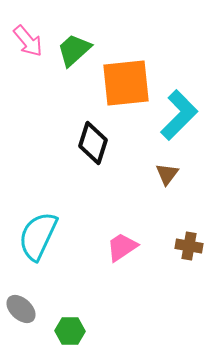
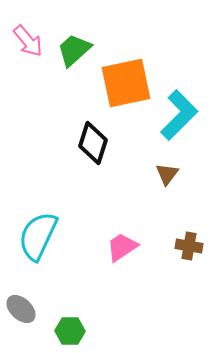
orange square: rotated 6 degrees counterclockwise
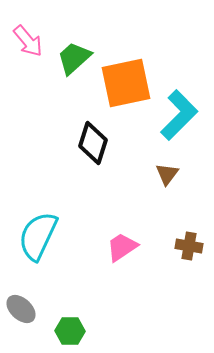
green trapezoid: moved 8 px down
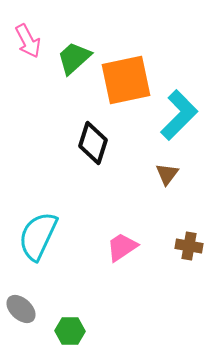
pink arrow: rotated 12 degrees clockwise
orange square: moved 3 px up
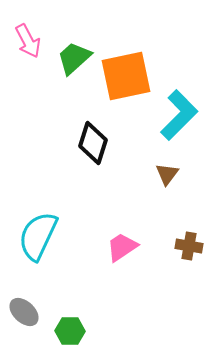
orange square: moved 4 px up
gray ellipse: moved 3 px right, 3 px down
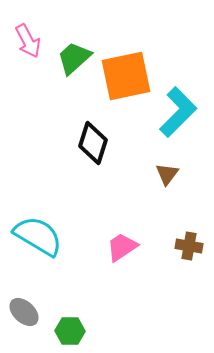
cyan L-shape: moved 1 px left, 3 px up
cyan semicircle: rotated 96 degrees clockwise
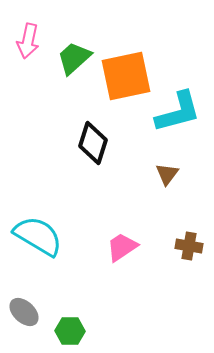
pink arrow: rotated 40 degrees clockwise
cyan L-shape: rotated 30 degrees clockwise
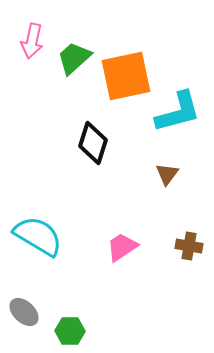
pink arrow: moved 4 px right
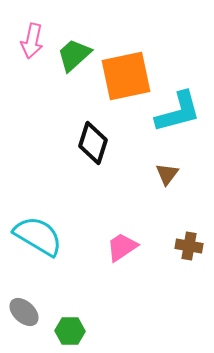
green trapezoid: moved 3 px up
